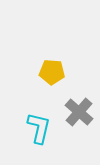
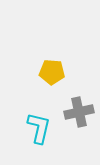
gray cross: rotated 36 degrees clockwise
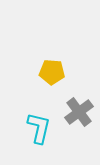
gray cross: rotated 24 degrees counterclockwise
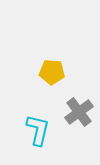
cyan L-shape: moved 1 px left, 2 px down
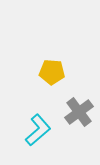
cyan L-shape: rotated 36 degrees clockwise
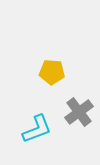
cyan L-shape: moved 1 px left, 1 px up; rotated 20 degrees clockwise
